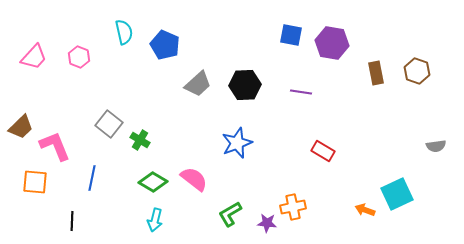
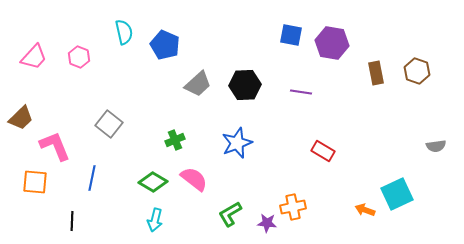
brown trapezoid: moved 9 px up
green cross: moved 35 px right; rotated 36 degrees clockwise
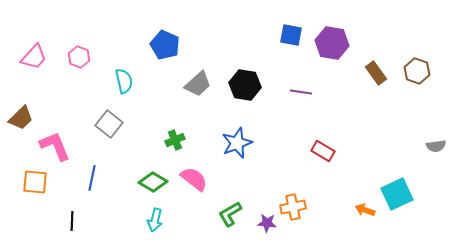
cyan semicircle: moved 49 px down
brown rectangle: rotated 25 degrees counterclockwise
black hexagon: rotated 12 degrees clockwise
